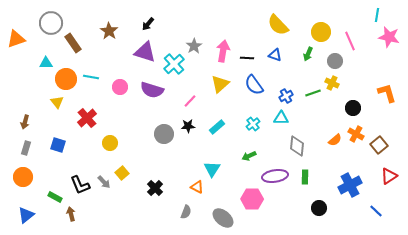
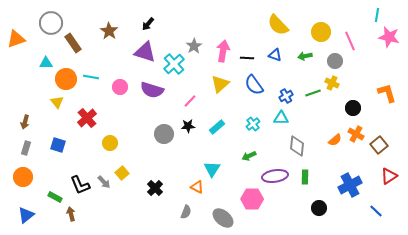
green arrow at (308, 54): moved 3 px left, 2 px down; rotated 56 degrees clockwise
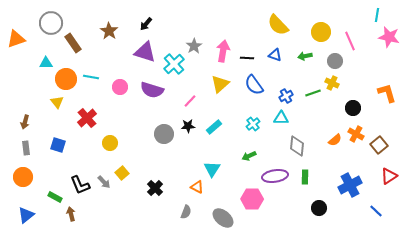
black arrow at (148, 24): moved 2 px left
cyan rectangle at (217, 127): moved 3 px left
gray rectangle at (26, 148): rotated 24 degrees counterclockwise
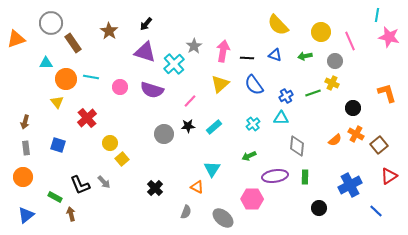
yellow square at (122, 173): moved 14 px up
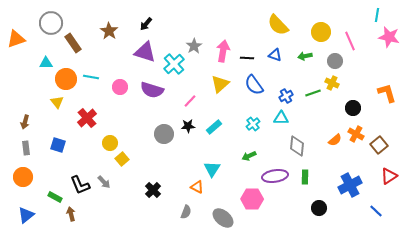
black cross at (155, 188): moved 2 px left, 2 px down
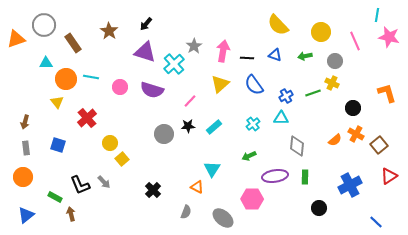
gray circle at (51, 23): moved 7 px left, 2 px down
pink line at (350, 41): moved 5 px right
blue line at (376, 211): moved 11 px down
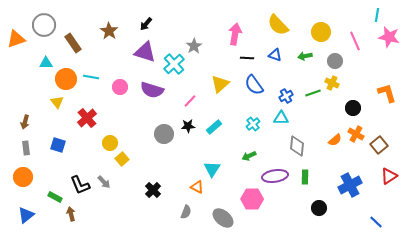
pink arrow at (223, 51): moved 12 px right, 17 px up
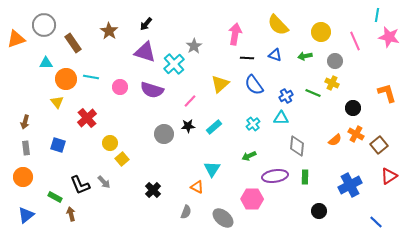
green line at (313, 93): rotated 42 degrees clockwise
black circle at (319, 208): moved 3 px down
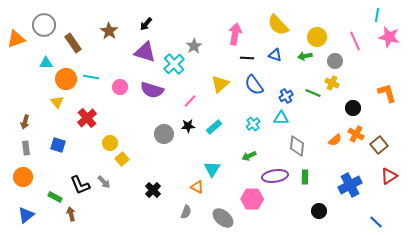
yellow circle at (321, 32): moved 4 px left, 5 px down
